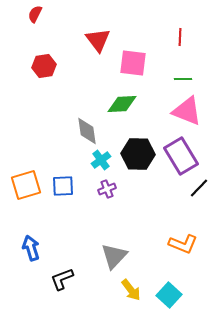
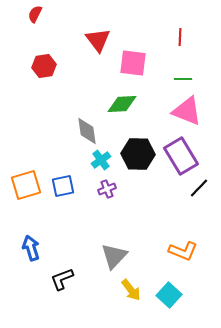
blue square: rotated 10 degrees counterclockwise
orange L-shape: moved 7 px down
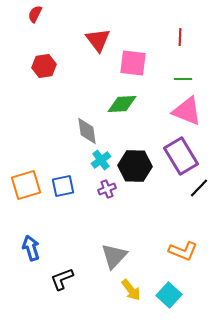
black hexagon: moved 3 px left, 12 px down
